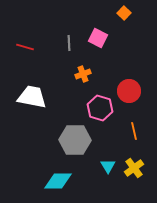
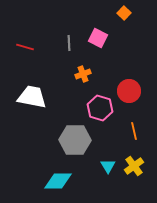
yellow cross: moved 2 px up
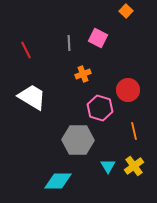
orange square: moved 2 px right, 2 px up
red line: moved 1 px right, 3 px down; rotated 48 degrees clockwise
red circle: moved 1 px left, 1 px up
white trapezoid: rotated 20 degrees clockwise
gray hexagon: moved 3 px right
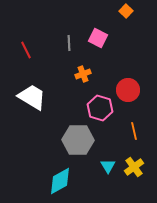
yellow cross: moved 1 px down
cyan diamond: moved 2 px right; rotated 28 degrees counterclockwise
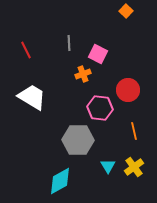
pink square: moved 16 px down
pink hexagon: rotated 10 degrees counterclockwise
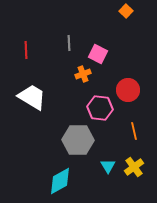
red line: rotated 24 degrees clockwise
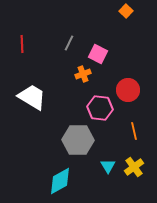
gray line: rotated 28 degrees clockwise
red line: moved 4 px left, 6 px up
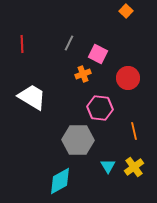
red circle: moved 12 px up
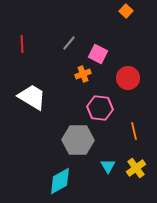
gray line: rotated 14 degrees clockwise
yellow cross: moved 2 px right, 1 px down
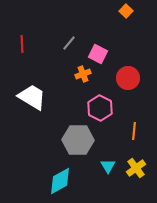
pink hexagon: rotated 20 degrees clockwise
orange line: rotated 18 degrees clockwise
